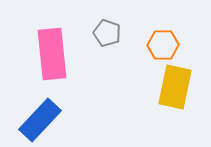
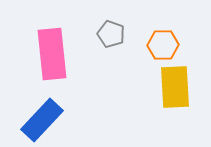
gray pentagon: moved 4 px right, 1 px down
yellow rectangle: rotated 15 degrees counterclockwise
blue rectangle: moved 2 px right
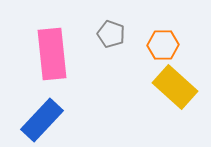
yellow rectangle: rotated 45 degrees counterclockwise
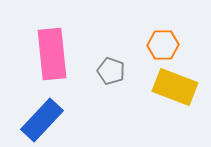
gray pentagon: moved 37 px down
yellow rectangle: rotated 21 degrees counterclockwise
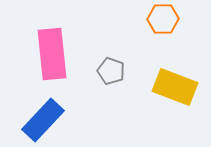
orange hexagon: moved 26 px up
blue rectangle: moved 1 px right
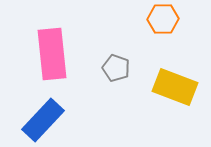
gray pentagon: moved 5 px right, 3 px up
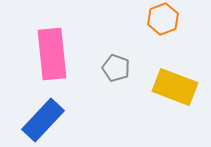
orange hexagon: rotated 20 degrees counterclockwise
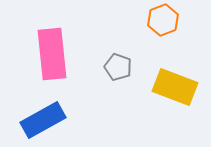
orange hexagon: moved 1 px down
gray pentagon: moved 2 px right, 1 px up
blue rectangle: rotated 18 degrees clockwise
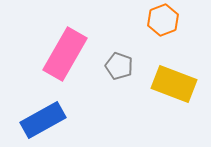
pink rectangle: moved 13 px right; rotated 36 degrees clockwise
gray pentagon: moved 1 px right, 1 px up
yellow rectangle: moved 1 px left, 3 px up
